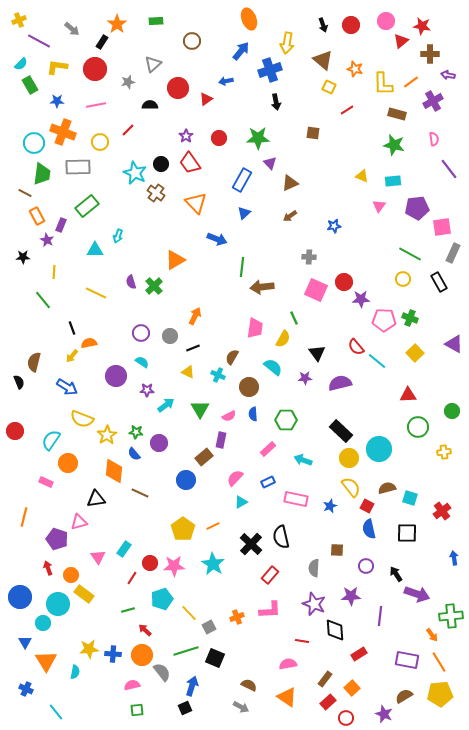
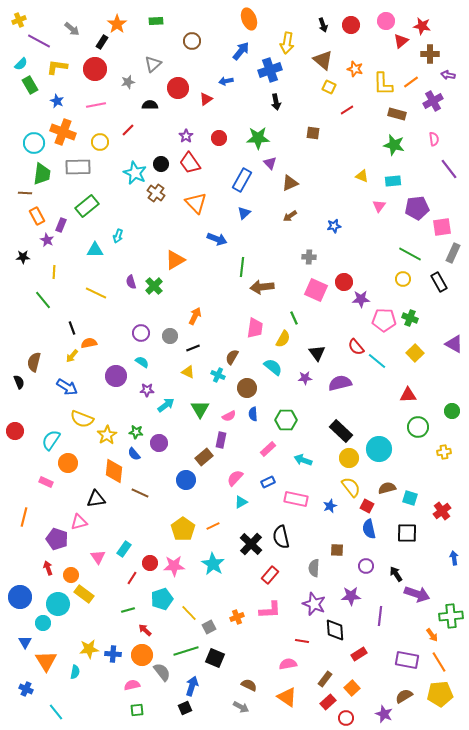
blue star at (57, 101): rotated 24 degrees clockwise
brown line at (25, 193): rotated 24 degrees counterclockwise
brown circle at (249, 387): moved 2 px left, 1 px down
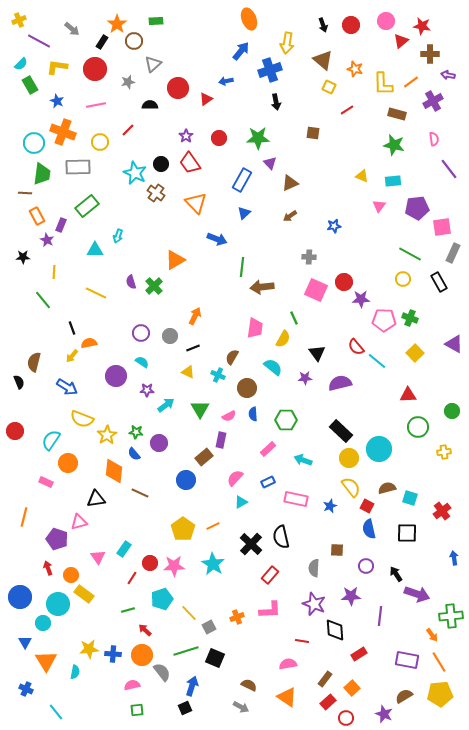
brown circle at (192, 41): moved 58 px left
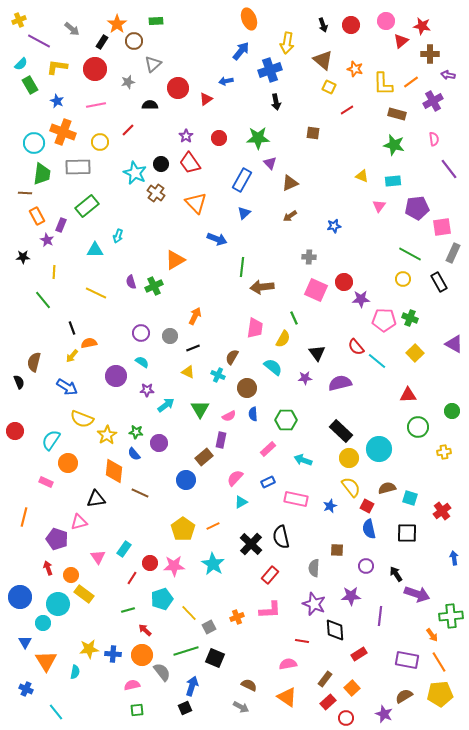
green cross at (154, 286): rotated 18 degrees clockwise
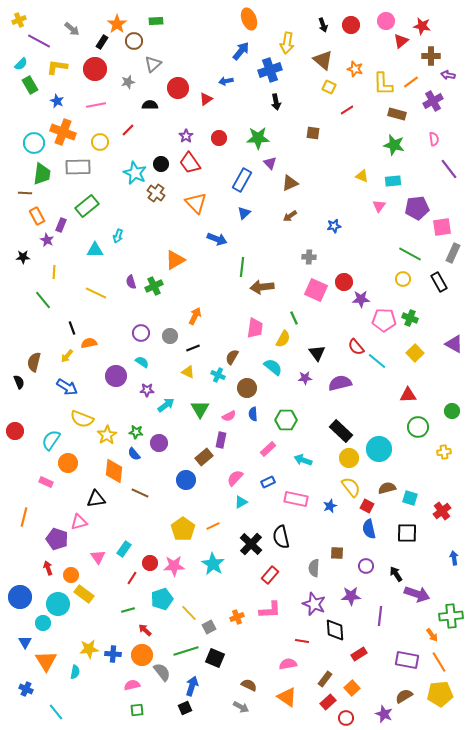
brown cross at (430, 54): moved 1 px right, 2 px down
yellow arrow at (72, 356): moved 5 px left
brown square at (337, 550): moved 3 px down
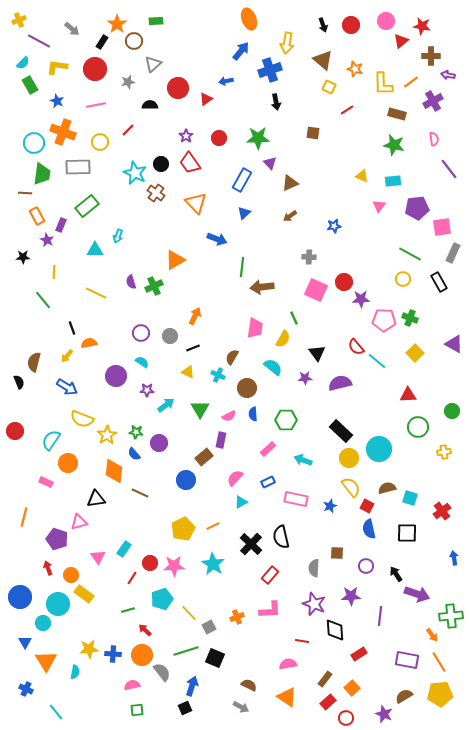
cyan semicircle at (21, 64): moved 2 px right, 1 px up
yellow pentagon at (183, 529): rotated 10 degrees clockwise
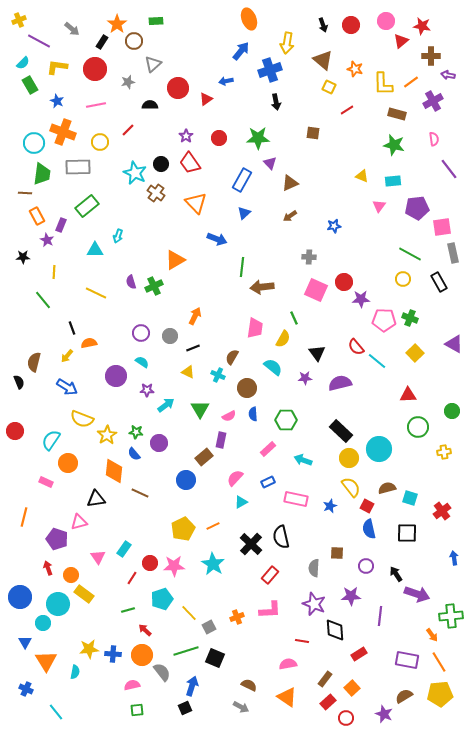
gray rectangle at (453, 253): rotated 36 degrees counterclockwise
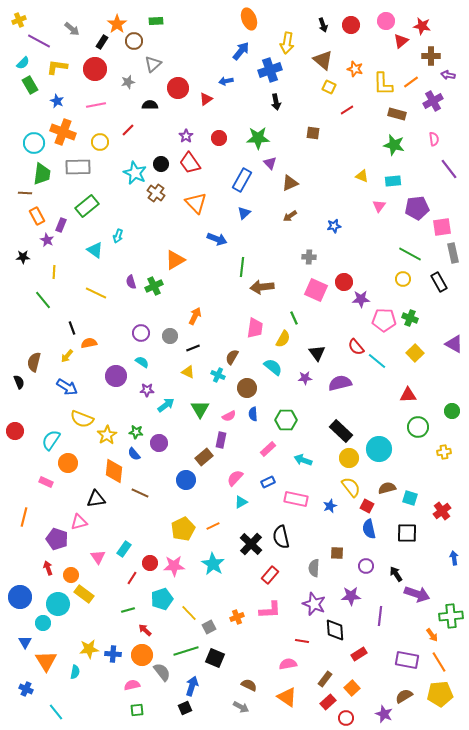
cyan triangle at (95, 250): rotated 36 degrees clockwise
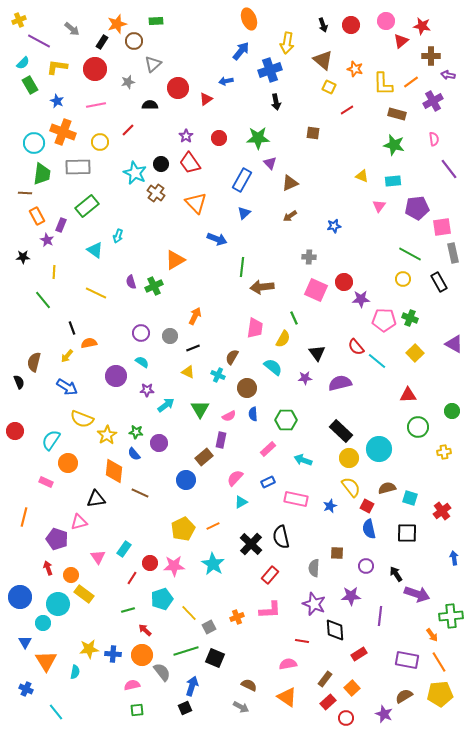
orange star at (117, 24): rotated 18 degrees clockwise
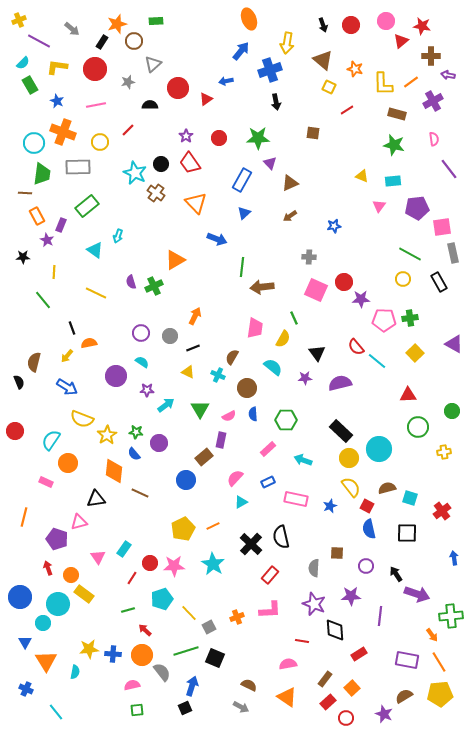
green cross at (410, 318): rotated 28 degrees counterclockwise
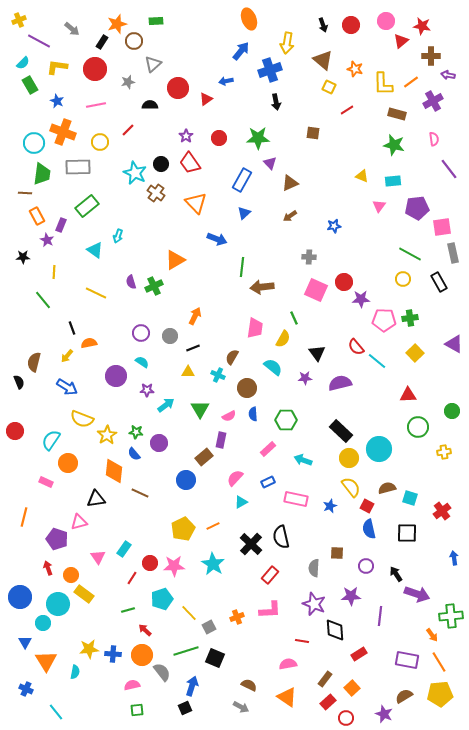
yellow triangle at (188, 372): rotated 24 degrees counterclockwise
